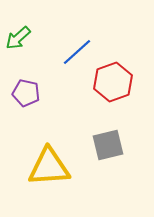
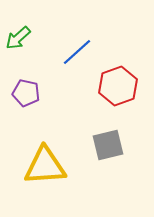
red hexagon: moved 5 px right, 4 px down
yellow triangle: moved 4 px left, 1 px up
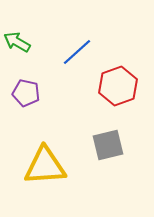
green arrow: moved 1 px left, 4 px down; rotated 72 degrees clockwise
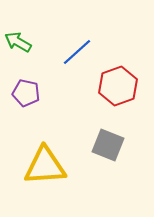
green arrow: moved 1 px right
gray square: rotated 36 degrees clockwise
